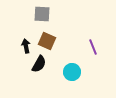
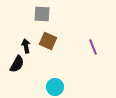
brown square: moved 1 px right
black semicircle: moved 22 px left
cyan circle: moved 17 px left, 15 px down
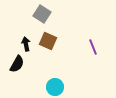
gray square: rotated 30 degrees clockwise
black arrow: moved 2 px up
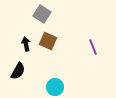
black semicircle: moved 1 px right, 7 px down
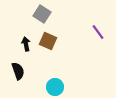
purple line: moved 5 px right, 15 px up; rotated 14 degrees counterclockwise
black semicircle: rotated 48 degrees counterclockwise
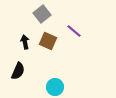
gray square: rotated 18 degrees clockwise
purple line: moved 24 px left, 1 px up; rotated 14 degrees counterclockwise
black arrow: moved 1 px left, 2 px up
black semicircle: rotated 42 degrees clockwise
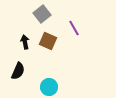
purple line: moved 3 px up; rotated 21 degrees clockwise
cyan circle: moved 6 px left
